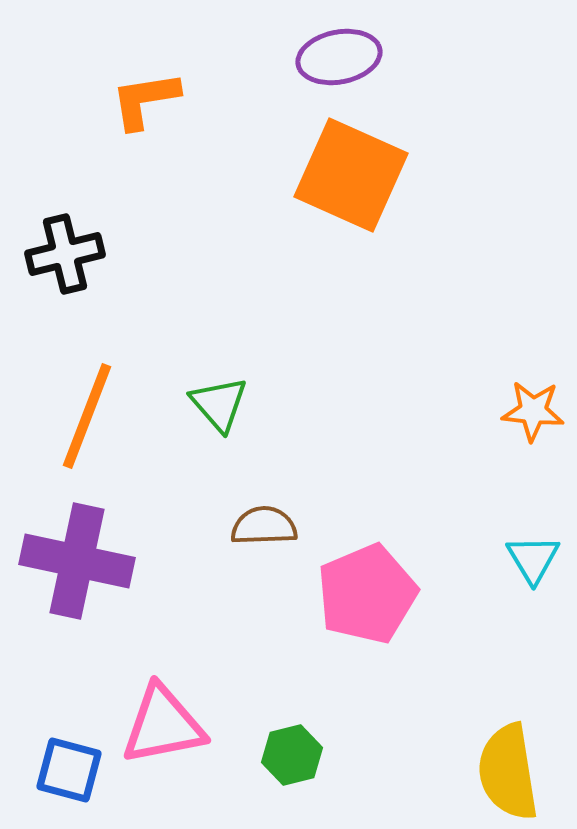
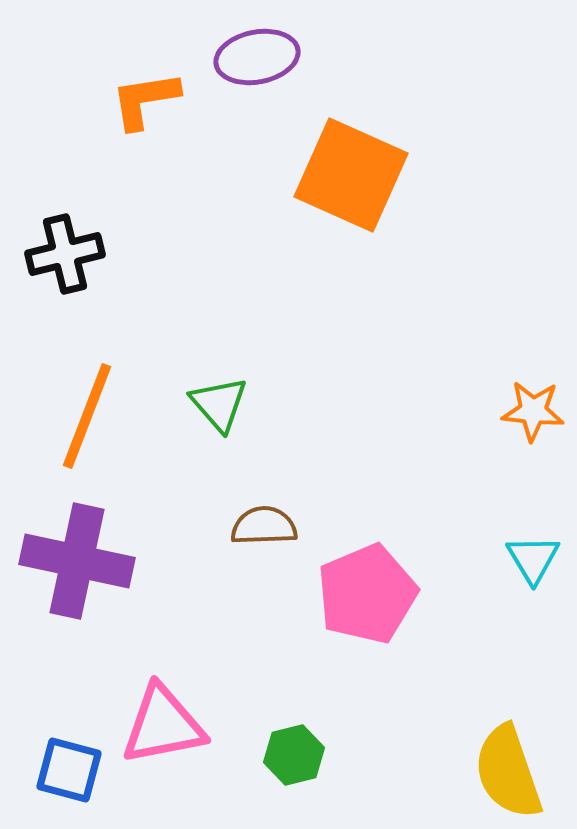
purple ellipse: moved 82 px left
green hexagon: moved 2 px right
yellow semicircle: rotated 10 degrees counterclockwise
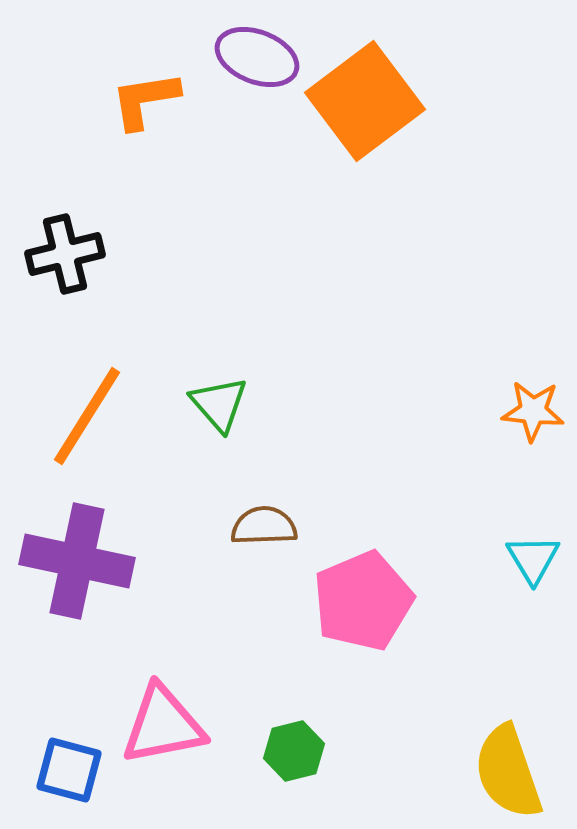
purple ellipse: rotated 32 degrees clockwise
orange square: moved 14 px right, 74 px up; rotated 29 degrees clockwise
orange line: rotated 11 degrees clockwise
pink pentagon: moved 4 px left, 7 px down
green hexagon: moved 4 px up
